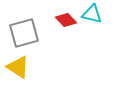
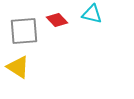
red diamond: moved 9 px left
gray square: moved 2 px up; rotated 12 degrees clockwise
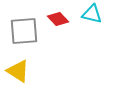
red diamond: moved 1 px right, 1 px up
yellow triangle: moved 4 px down
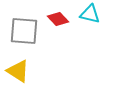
cyan triangle: moved 2 px left
gray square: rotated 8 degrees clockwise
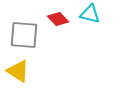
gray square: moved 4 px down
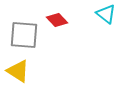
cyan triangle: moved 16 px right; rotated 25 degrees clockwise
red diamond: moved 1 px left, 1 px down
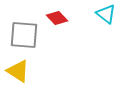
red diamond: moved 2 px up
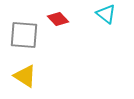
red diamond: moved 1 px right, 1 px down
yellow triangle: moved 7 px right, 5 px down
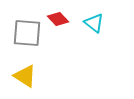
cyan triangle: moved 12 px left, 9 px down
gray square: moved 3 px right, 2 px up
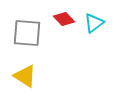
red diamond: moved 6 px right
cyan triangle: rotated 45 degrees clockwise
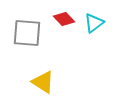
yellow triangle: moved 18 px right, 6 px down
